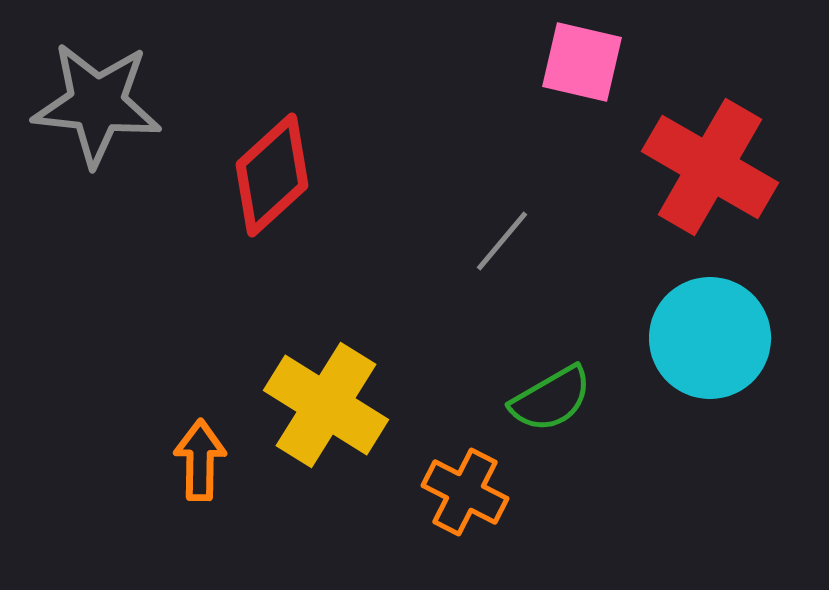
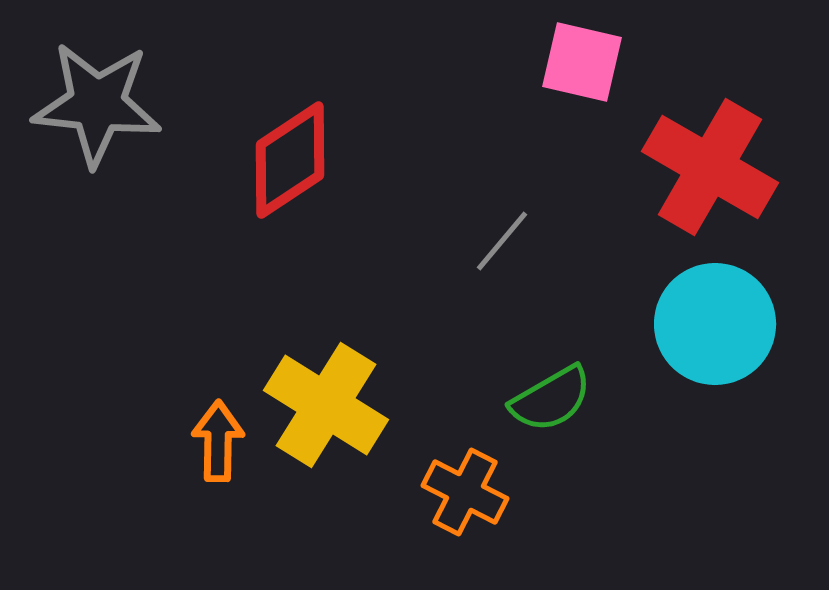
red diamond: moved 18 px right, 15 px up; rotated 9 degrees clockwise
cyan circle: moved 5 px right, 14 px up
orange arrow: moved 18 px right, 19 px up
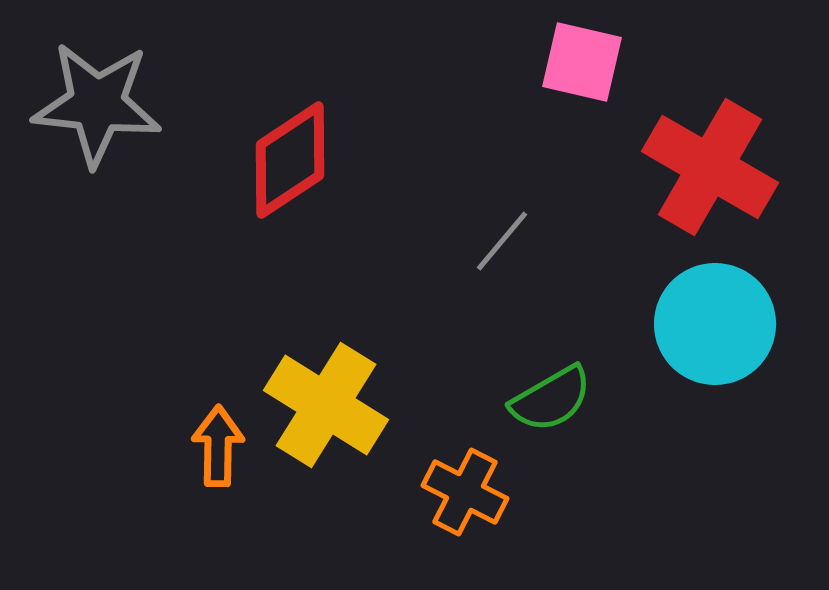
orange arrow: moved 5 px down
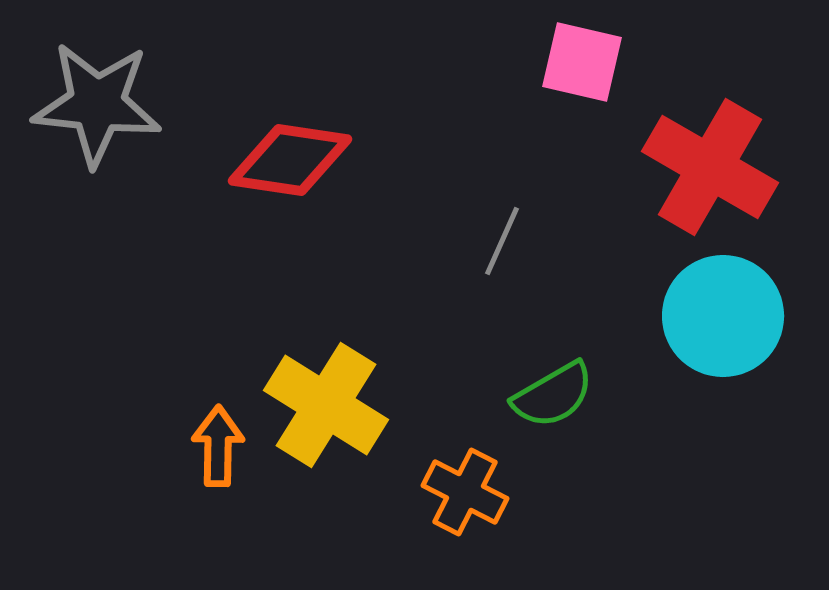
red diamond: rotated 42 degrees clockwise
gray line: rotated 16 degrees counterclockwise
cyan circle: moved 8 px right, 8 px up
green semicircle: moved 2 px right, 4 px up
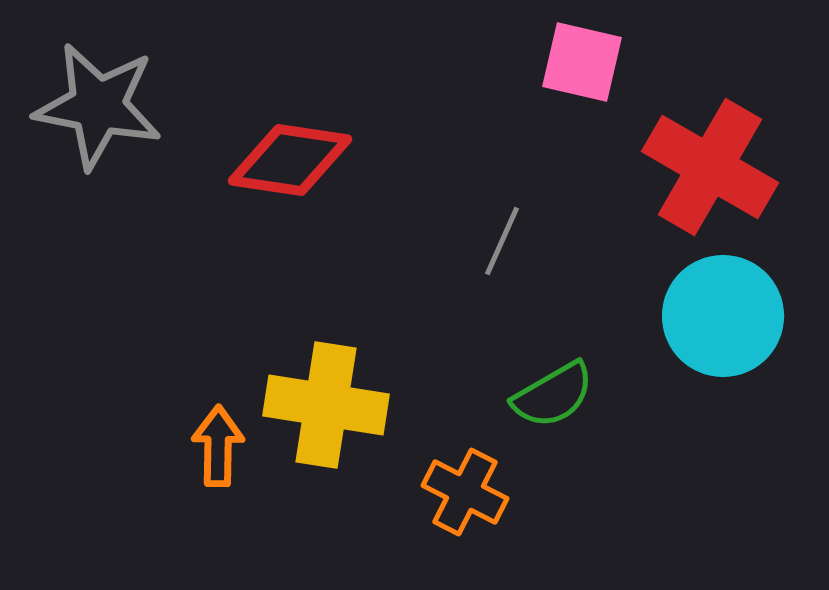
gray star: moved 1 px right, 2 px down; rotated 5 degrees clockwise
yellow cross: rotated 23 degrees counterclockwise
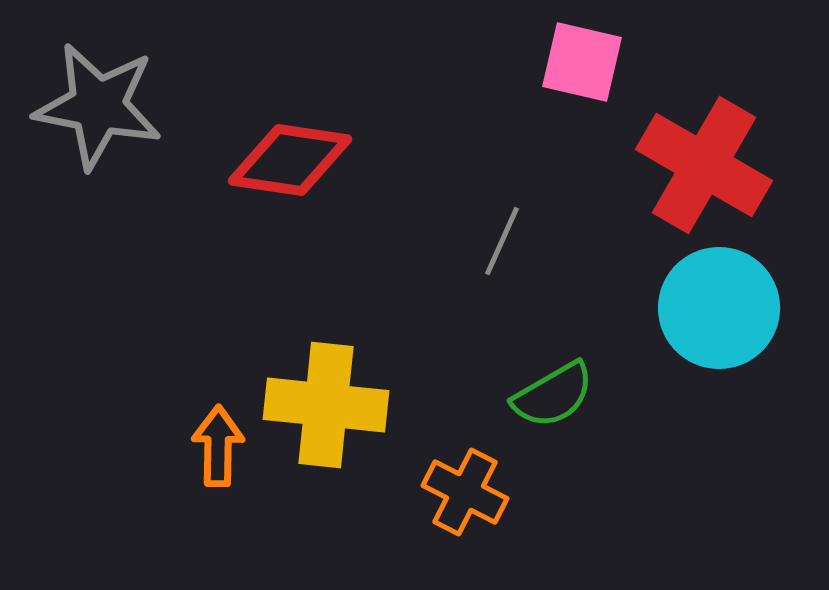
red cross: moved 6 px left, 2 px up
cyan circle: moved 4 px left, 8 px up
yellow cross: rotated 3 degrees counterclockwise
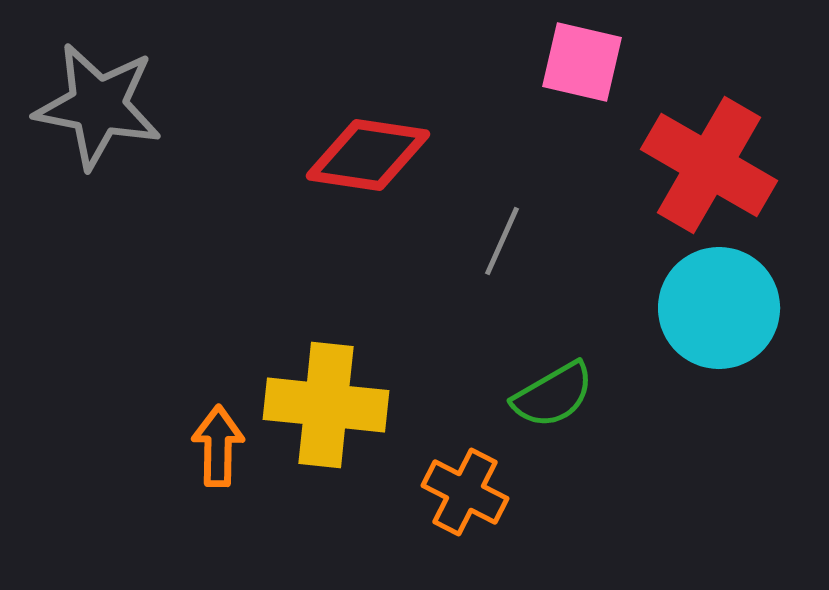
red diamond: moved 78 px right, 5 px up
red cross: moved 5 px right
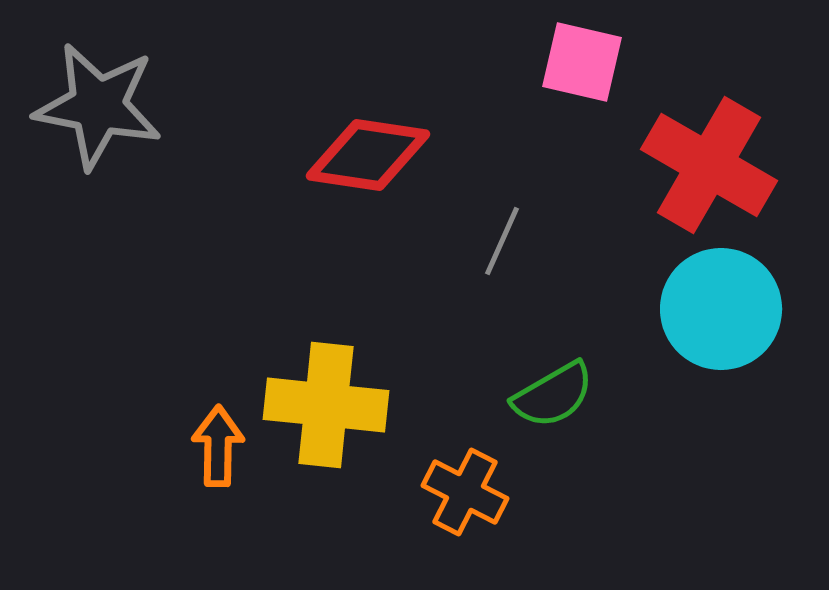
cyan circle: moved 2 px right, 1 px down
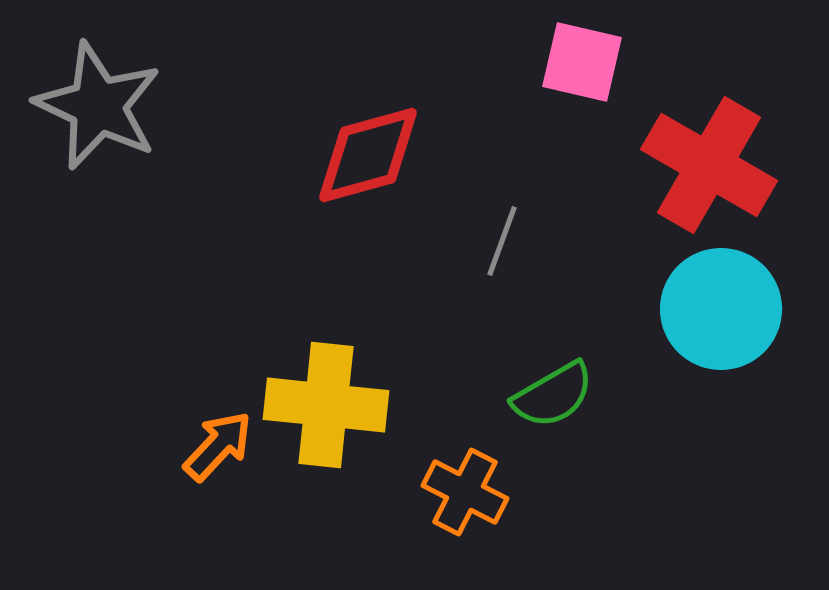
gray star: rotated 14 degrees clockwise
red diamond: rotated 24 degrees counterclockwise
gray line: rotated 4 degrees counterclockwise
orange arrow: rotated 42 degrees clockwise
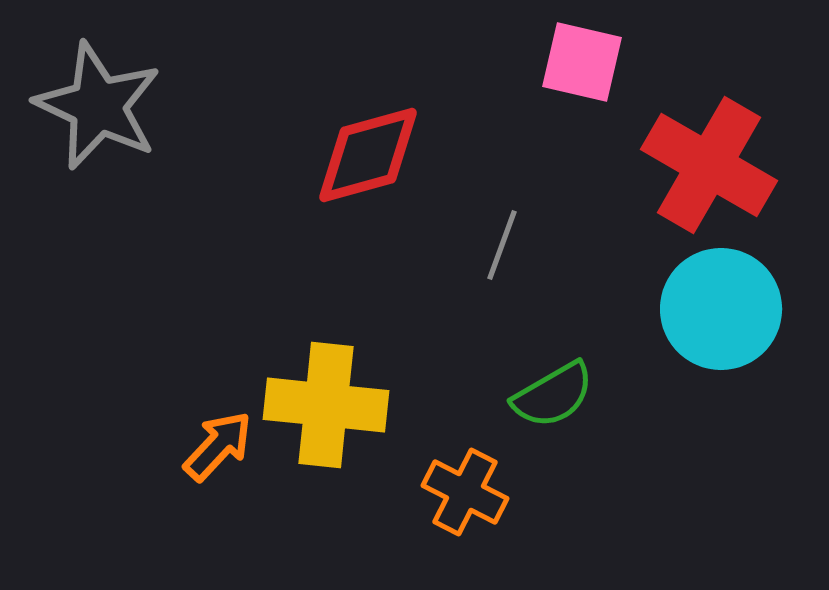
gray line: moved 4 px down
